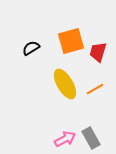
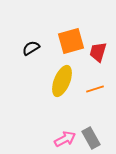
yellow ellipse: moved 3 px left, 3 px up; rotated 52 degrees clockwise
orange line: rotated 12 degrees clockwise
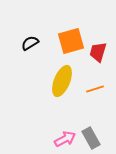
black semicircle: moved 1 px left, 5 px up
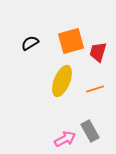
gray rectangle: moved 1 px left, 7 px up
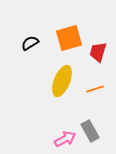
orange square: moved 2 px left, 3 px up
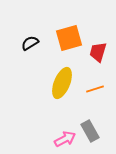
yellow ellipse: moved 2 px down
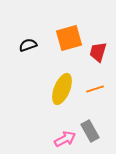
black semicircle: moved 2 px left, 2 px down; rotated 12 degrees clockwise
yellow ellipse: moved 6 px down
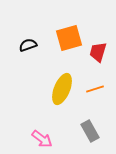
pink arrow: moved 23 px left; rotated 65 degrees clockwise
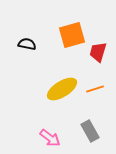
orange square: moved 3 px right, 3 px up
black semicircle: moved 1 px left, 1 px up; rotated 30 degrees clockwise
yellow ellipse: rotated 36 degrees clockwise
pink arrow: moved 8 px right, 1 px up
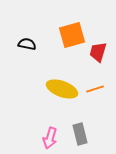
yellow ellipse: rotated 52 degrees clockwise
gray rectangle: moved 10 px left, 3 px down; rotated 15 degrees clockwise
pink arrow: rotated 70 degrees clockwise
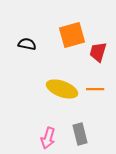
orange line: rotated 18 degrees clockwise
pink arrow: moved 2 px left
